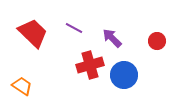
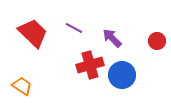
blue circle: moved 2 px left
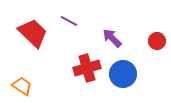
purple line: moved 5 px left, 7 px up
red cross: moved 3 px left, 3 px down
blue circle: moved 1 px right, 1 px up
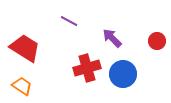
red trapezoid: moved 8 px left, 15 px down; rotated 12 degrees counterclockwise
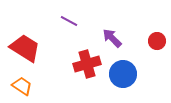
red cross: moved 4 px up
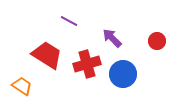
red trapezoid: moved 22 px right, 7 px down
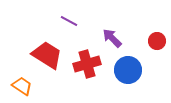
blue circle: moved 5 px right, 4 px up
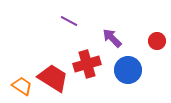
red trapezoid: moved 6 px right, 23 px down
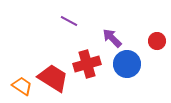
blue circle: moved 1 px left, 6 px up
